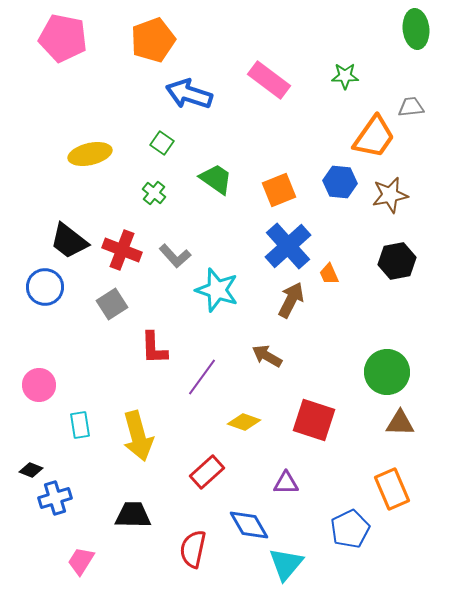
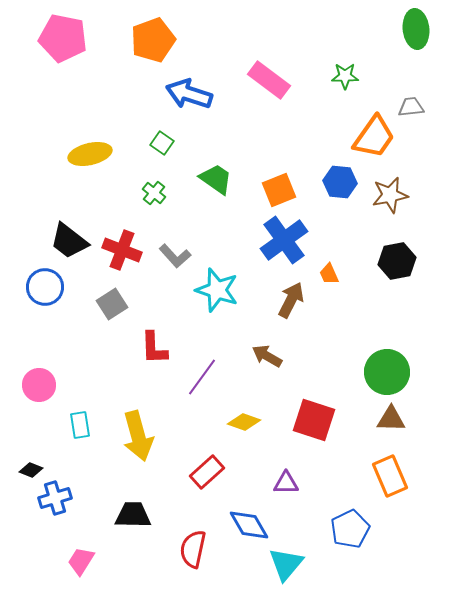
blue cross at (288, 246): moved 4 px left, 6 px up; rotated 6 degrees clockwise
brown triangle at (400, 423): moved 9 px left, 4 px up
orange rectangle at (392, 489): moved 2 px left, 13 px up
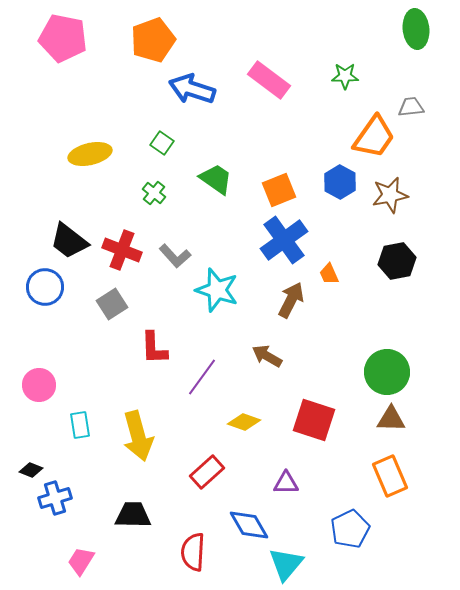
blue arrow at (189, 94): moved 3 px right, 5 px up
blue hexagon at (340, 182): rotated 24 degrees clockwise
red semicircle at (193, 549): moved 3 px down; rotated 9 degrees counterclockwise
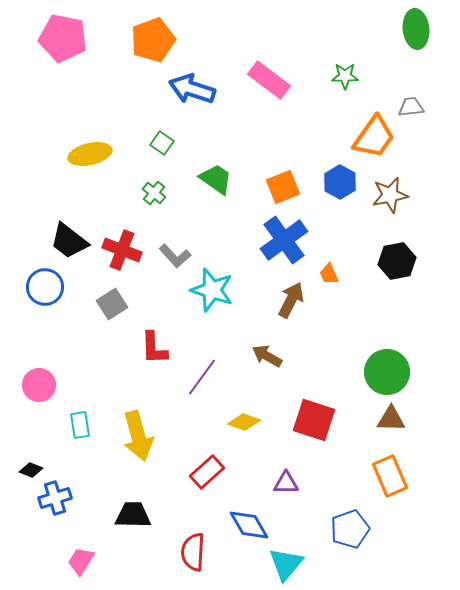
orange square at (279, 190): moved 4 px right, 3 px up
cyan star at (217, 290): moved 5 px left
blue pentagon at (350, 529): rotated 6 degrees clockwise
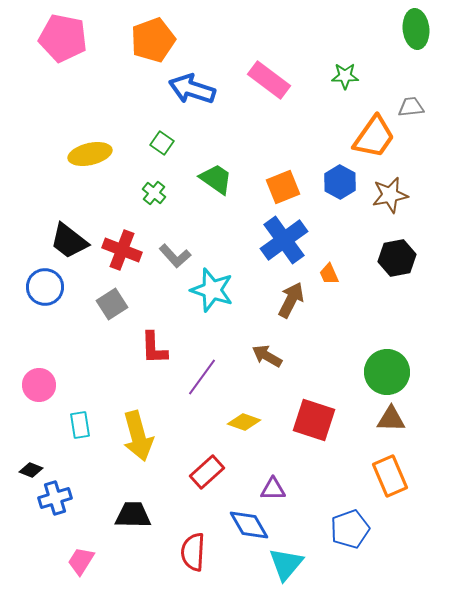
black hexagon at (397, 261): moved 3 px up
purple triangle at (286, 483): moved 13 px left, 6 px down
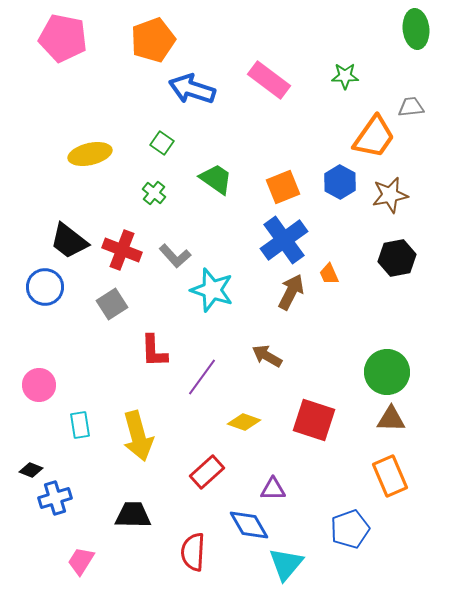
brown arrow at (291, 300): moved 8 px up
red L-shape at (154, 348): moved 3 px down
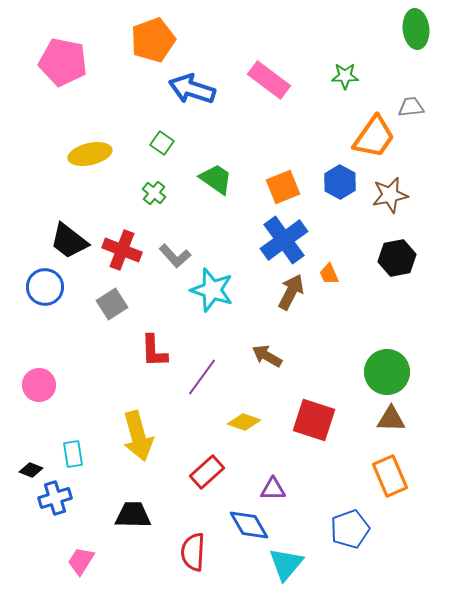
pink pentagon at (63, 38): moved 24 px down
cyan rectangle at (80, 425): moved 7 px left, 29 px down
